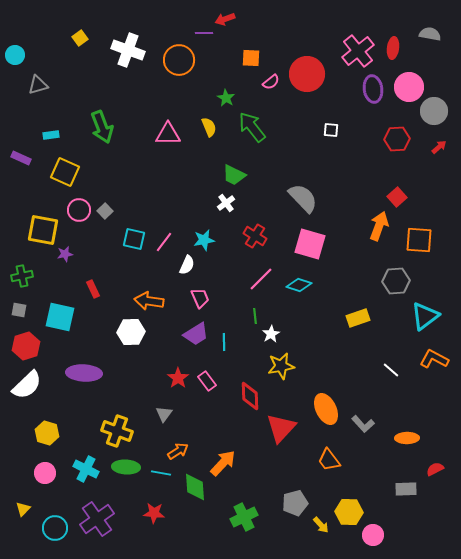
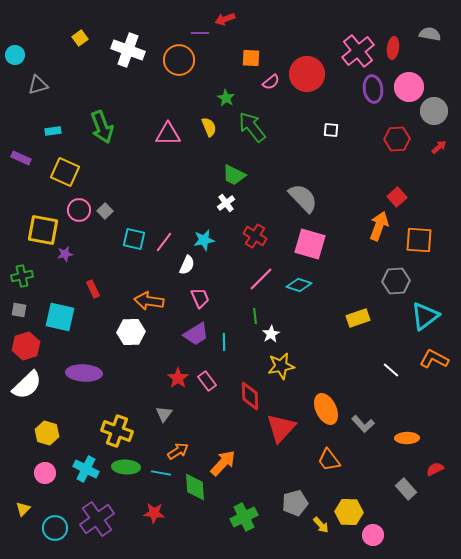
purple line at (204, 33): moved 4 px left
cyan rectangle at (51, 135): moved 2 px right, 4 px up
gray rectangle at (406, 489): rotated 50 degrees clockwise
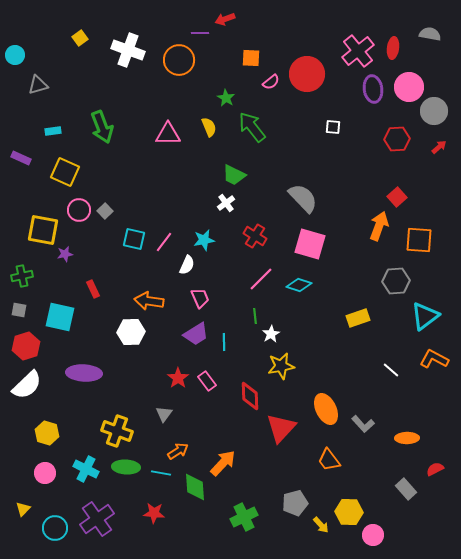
white square at (331, 130): moved 2 px right, 3 px up
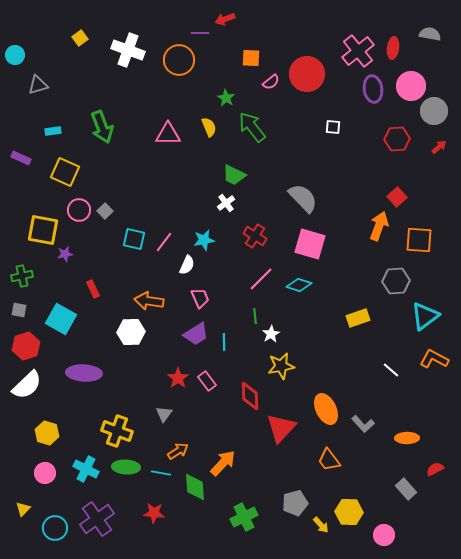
pink circle at (409, 87): moved 2 px right, 1 px up
cyan square at (60, 317): moved 1 px right, 2 px down; rotated 16 degrees clockwise
pink circle at (373, 535): moved 11 px right
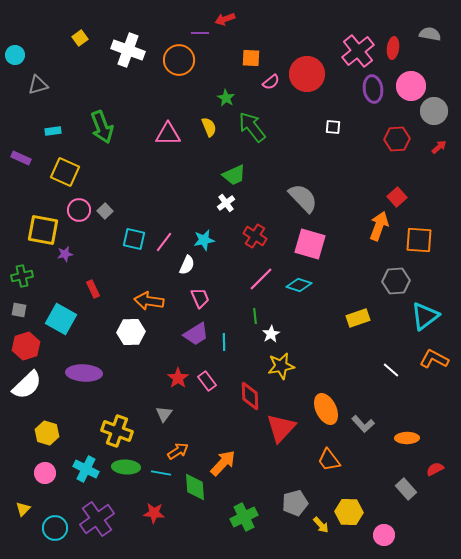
green trapezoid at (234, 175): rotated 50 degrees counterclockwise
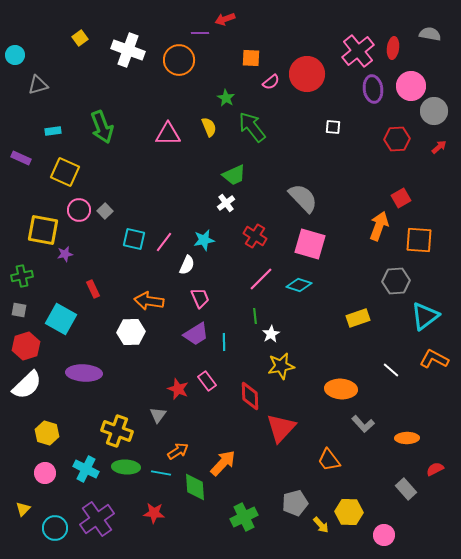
red square at (397, 197): moved 4 px right, 1 px down; rotated 12 degrees clockwise
red star at (178, 378): moved 11 px down; rotated 15 degrees counterclockwise
orange ellipse at (326, 409): moved 15 px right, 20 px up; rotated 60 degrees counterclockwise
gray triangle at (164, 414): moved 6 px left, 1 px down
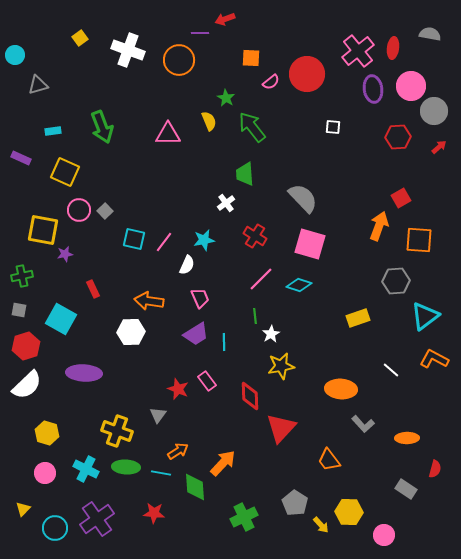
yellow semicircle at (209, 127): moved 6 px up
red hexagon at (397, 139): moved 1 px right, 2 px up
green trapezoid at (234, 175): moved 11 px right, 1 px up; rotated 110 degrees clockwise
red semicircle at (435, 469): rotated 132 degrees clockwise
gray rectangle at (406, 489): rotated 15 degrees counterclockwise
gray pentagon at (295, 503): rotated 25 degrees counterclockwise
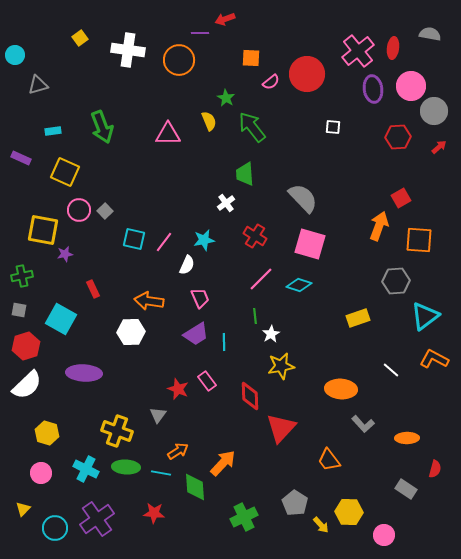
white cross at (128, 50): rotated 12 degrees counterclockwise
pink circle at (45, 473): moved 4 px left
